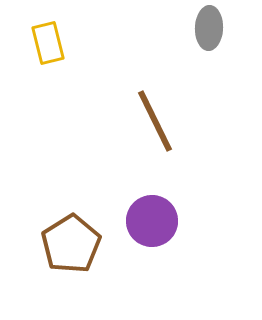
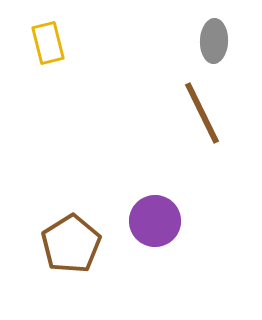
gray ellipse: moved 5 px right, 13 px down
brown line: moved 47 px right, 8 px up
purple circle: moved 3 px right
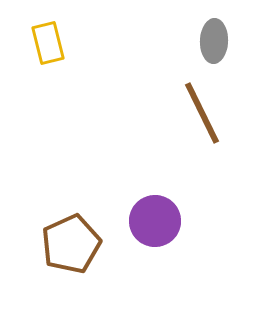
brown pentagon: rotated 8 degrees clockwise
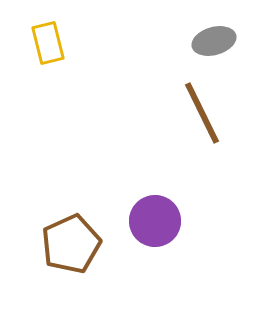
gray ellipse: rotated 72 degrees clockwise
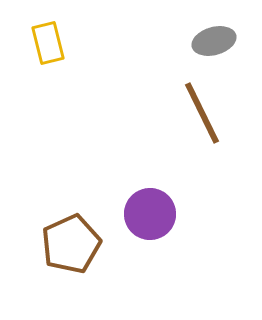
purple circle: moved 5 px left, 7 px up
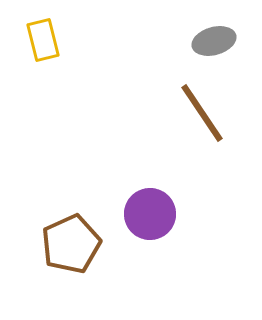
yellow rectangle: moved 5 px left, 3 px up
brown line: rotated 8 degrees counterclockwise
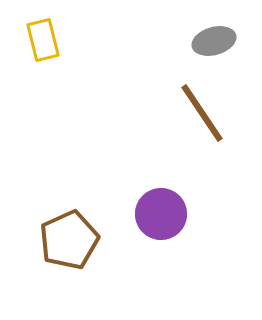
purple circle: moved 11 px right
brown pentagon: moved 2 px left, 4 px up
